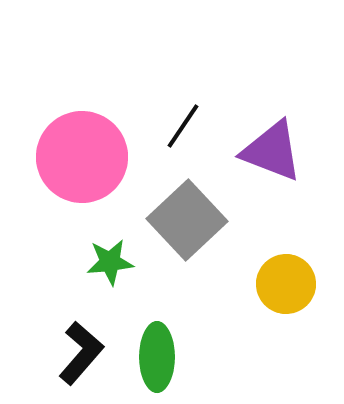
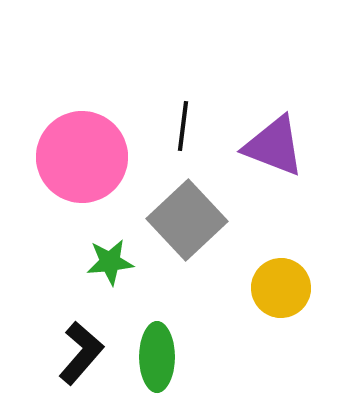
black line: rotated 27 degrees counterclockwise
purple triangle: moved 2 px right, 5 px up
yellow circle: moved 5 px left, 4 px down
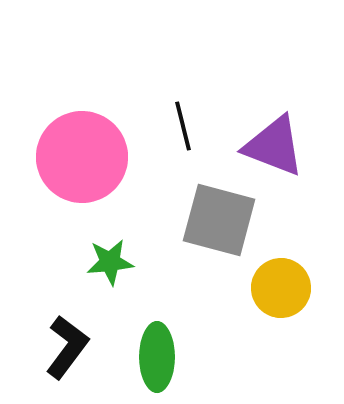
black line: rotated 21 degrees counterclockwise
gray square: moved 32 px right; rotated 32 degrees counterclockwise
black L-shape: moved 14 px left, 6 px up; rotated 4 degrees counterclockwise
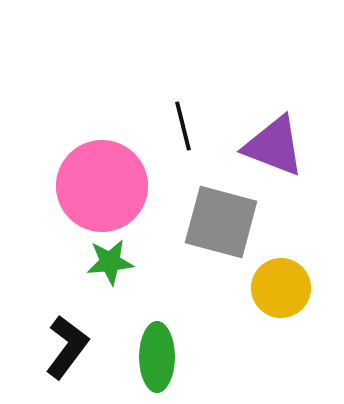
pink circle: moved 20 px right, 29 px down
gray square: moved 2 px right, 2 px down
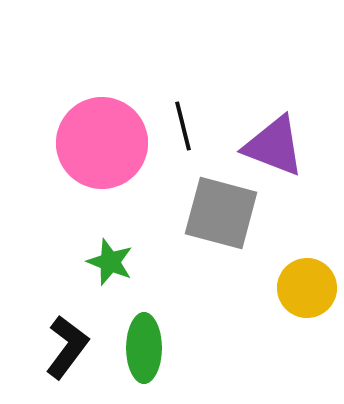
pink circle: moved 43 px up
gray square: moved 9 px up
green star: rotated 27 degrees clockwise
yellow circle: moved 26 px right
green ellipse: moved 13 px left, 9 px up
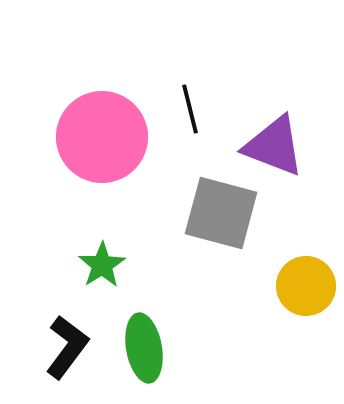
black line: moved 7 px right, 17 px up
pink circle: moved 6 px up
green star: moved 8 px left, 3 px down; rotated 18 degrees clockwise
yellow circle: moved 1 px left, 2 px up
green ellipse: rotated 10 degrees counterclockwise
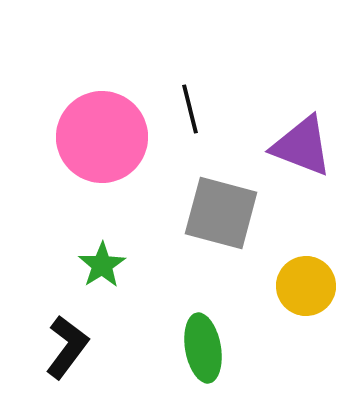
purple triangle: moved 28 px right
green ellipse: moved 59 px right
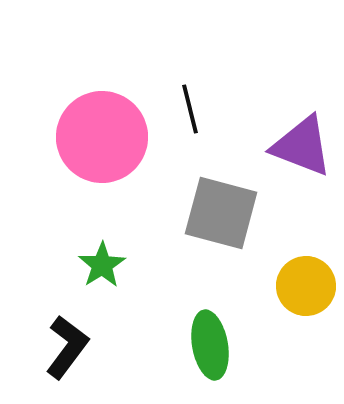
green ellipse: moved 7 px right, 3 px up
